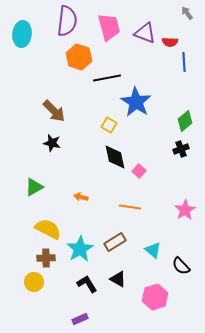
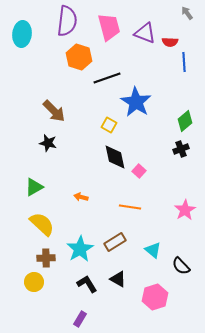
black line: rotated 8 degrees counterclockwise
black star: moved 4 px left
yellow semicircle: moved 6 px left, 5 px up; rotated 16 degrees clockwise
purple rectangle: rotated 35 degrees counterclockwise
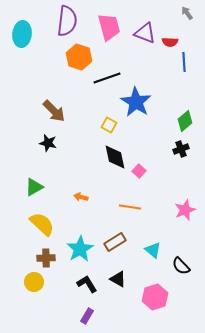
pink star: rotated 10 degrees clockwise
purple rectangle: moved 7 px right, 3 px up
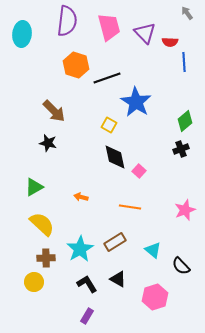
purple triangle: rotated 25 degrees clockwise
orange hexagon: moved 3 px left, 8 px down
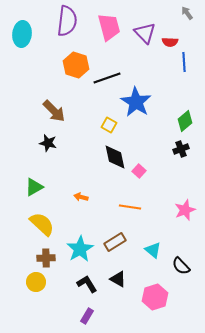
yellow circle: moved 2 px right
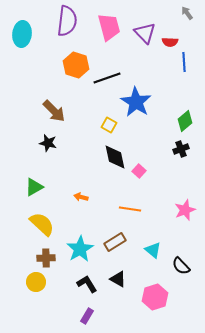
orange line: moved 2 px down
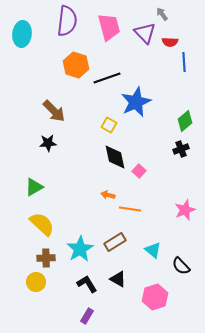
gray arrow: moved 25 px left, 1 px down
blue star: rotated 16 degrees clockwise
black star: rotated 18 degrees counterclockwise
orange arrow: moved 27 px right, 2 px up
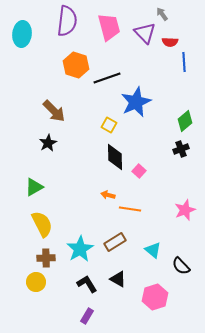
black star: rotated 24 degrees counterclockwise
black diamond: rotated 12 degrees clockwise
yellow semicircle: rotated 20 degrees clockwise
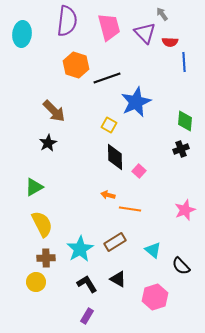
green diamond: rotated 45 degrees counterclockwise
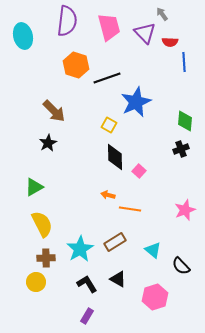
cyan ellipse: moved 1 px right, 2 px down; rotated 20 degrees counterclockwise
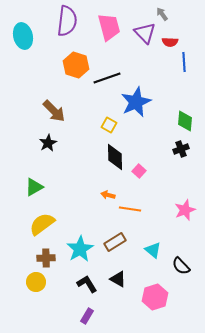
yellow semicircle: rotated 100 degrees counterclockwise
